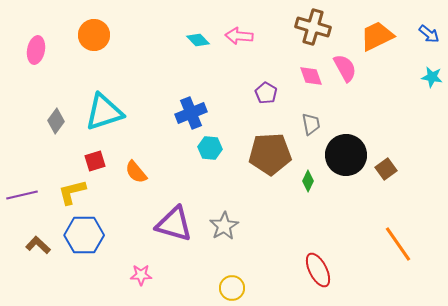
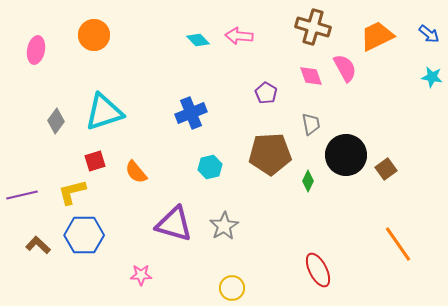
cyan hexagon: moved 19 px down; rotated 20 degrees counterclockwise
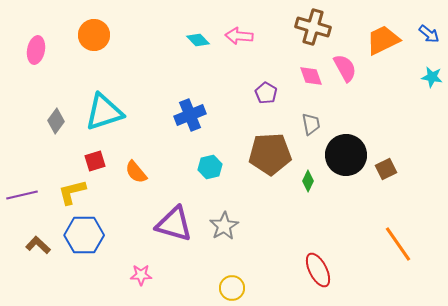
orange trapezoid: moved 6 px right, 4 px down
blue cross: moved 1 px left, 2 px down
brown square: rotated 10 degrees clockwise
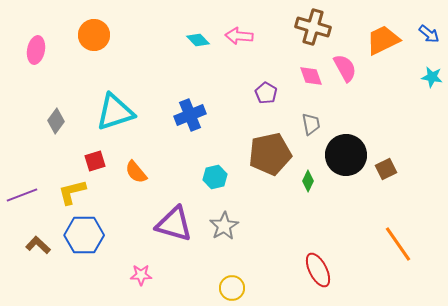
cyan triangle: moved 11 px right
brown pentagon: rotated 9 degrees counterclockwise
cyan hexagon: moved 5 px right, 10 px down
purple line: rotated 8 degrees counterclockwise
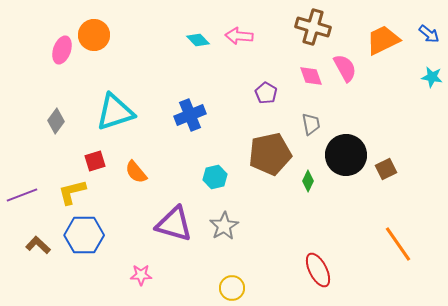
pink ellipse: moved 26 px right; rotated 8 degrees clockwise
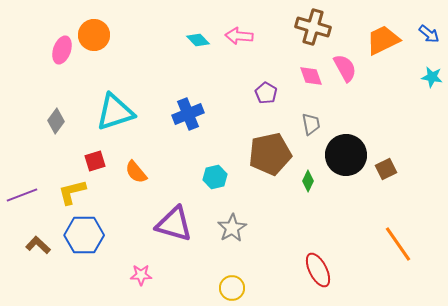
blue cross: moved 2 px left, 1 px up
gray star: moved 8 px right, 2 px down
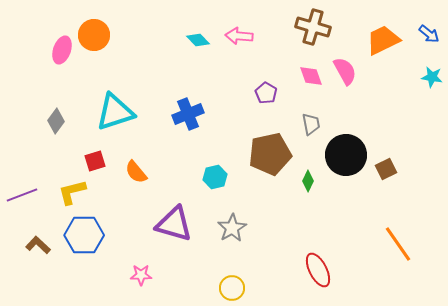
pink semicircle: moved 3 px down
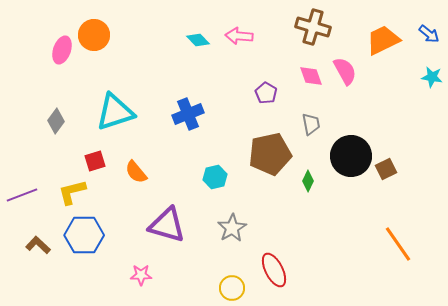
black circle: moved 5 px right, 1 px down
purple triangle: moved 7 px left, 1 px down
red ellipse: moved 44 px left
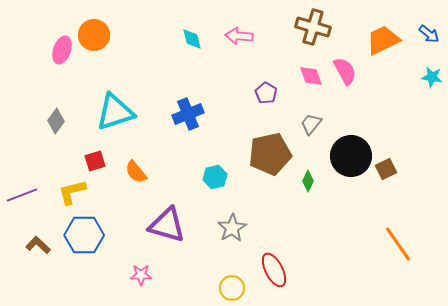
cyan diamond: moved 6 px left, 1 px up; rotated 30 degrees clockwise
gray trapezoid: rotated 130 degrees counterclockwise
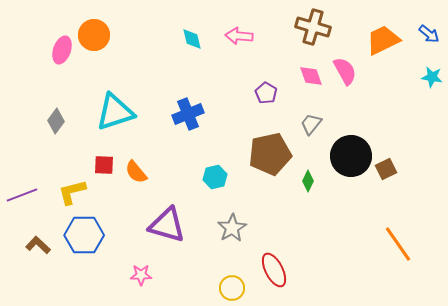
red square: moved 9 px right, 4 px down; rotated 20 degrees clockwise
